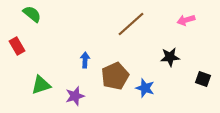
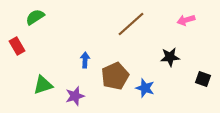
green semicircle: moved 3 px right, 3 px down; rotated 72 degrees counterclockwise
green triangle: moved 2 px right
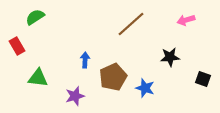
brown pentagon: moved 2 px left, 1 px down
green triangle: moved 5 px left, 7 px up; rotated 25 degrees clockwise
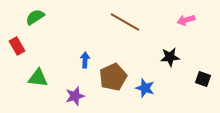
brown line: moved 6 px left, 2 px up; rotated 72 degrees clockwise
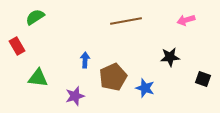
brown line: moved 1 px right, 1 px up; rotated 40 degrees counterclockwise
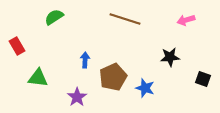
green semicircle: moved 19 px right
brown line: moved 1 px left, 2 px up; rotated 28 degrees clockwise
purple star: moved 2 px right, 1 px down; rotated 18 degrees counterclockwise
